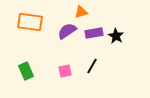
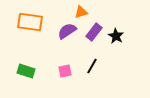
purple rectangle: moved 1 px up; rotated 42 degrees counterclockwise
green rectangle: rotated 48 degrees counterclockwise
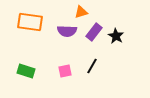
purple semicircle: rotated 144 degrees counterclockwise
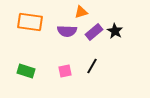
purple rectangle: rotated 12 degrees clockwise
black star: moved 1 px left, 5 px up
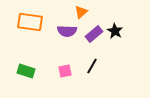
orange triangle: rotated 24 degrees counterclockwise
purple rectangle: moved 2 px down
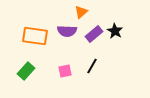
orange rectangle: moved 5 px right, 14 px down
green rectangle: rotated 66 degrees counterclockwise
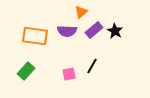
purple rectangle: moved 4 px up
pink square: moved 4 px right, 3 px down
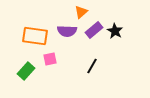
pink square: moved 19 px left, 15 px up
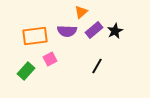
black star: rotated 14 degrees clockwise
orange rectangle: rotated 15 degrees counterclockwise
pink square: rotated 16 degrees counterclockwise
black line: moved 5 px right
